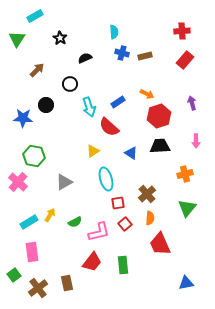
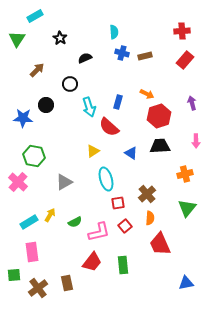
blue rectangle at (118, 102): rotated 40 degrees counterclockwise
red square at (125, 224): moved 2 px down
green square at (14, 275): rotated 32 degrees clockwise
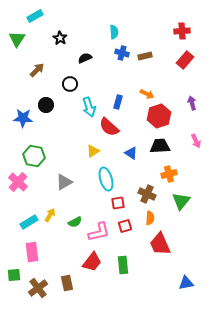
pink arrow at (196, 141): rotated 24 degrees counterclockwise
orange cross at (185, 174): moved 16 px left
brown cross at (147, 194): rotated 24 degrees counterclockwise
green triangle at (187, 208): moved 6 px left, 7 px up
red square at (125, 226): rotated 24 degrees clockwise
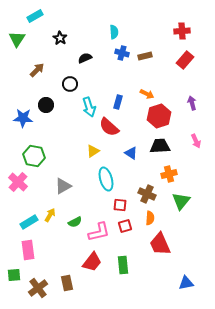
gray triangle at (64, 182): moved 1 px left, 4 px down
red square at (118, 203): moved 2 px right, 2 px down; rotated 16 degrees clockwise
pink rectangle at (32, 252): moved 4 px left, 2 px up
